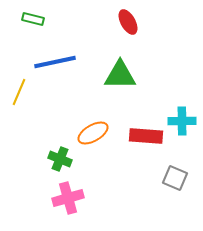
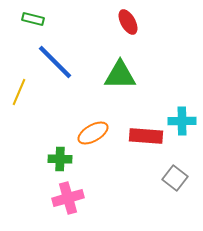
blue line: rotated 57 degrees clockwise
green cross: rotated 20 degrees counterclockwise
gray square: rotated 15 degrees clockwise
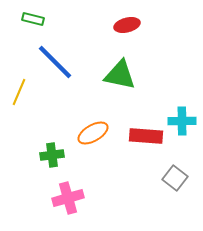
red ellipse: moved 1 px left, 3 px down; rotated 75 degrees counterclockwise
green triangle: rotated 12 degrees clockwise
green cross: moved 8 px left, 4 px up; rotated 10 degrees counterclockwise
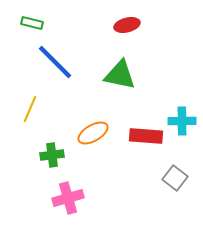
green rectangle: moved 1 px left, 4 px down
yellow line: moved 11 px right, 17 px down
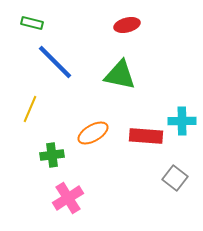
pink cross: rotated 16 degrees counterclockwise
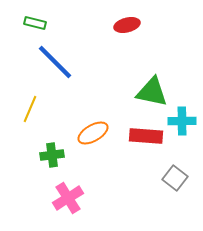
green rectangle: moved 3 px right
green triangle: moved 32 px right, 17 px down
